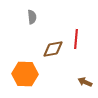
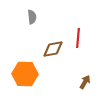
red line: moved 2 px right, 1 px up
brown arrow: rotated 96 degrees clockwise
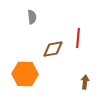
brown arrow: rotated 24 degrees counterclockwise
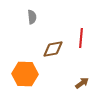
red line: moved 3 px right
brown arrow: moved 3 px left, 1 px down; rotated 48 degrees clockwise
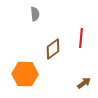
gray semicircle: moved 3 px right, 3 px up
brown diamond: rotated 25 degrees counterclockwise
brown arrow: moved 2 px right
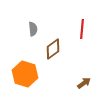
gray semicircle: moved 2 px left, 15 px down
red line: moved 1 px right, 9 px up
orange hexagon: rotated 15 degrees clockwise
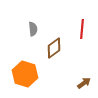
brown diamond: moved 1 px right, 1 px up
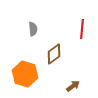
brown diamond: moved 6 px down
brown arrow: moved 11 px left, 3 px down
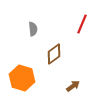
red line: moved 5 px up; rotated 18 degrees clockwise
orange hexagon: moved 3 px left, 4 px down
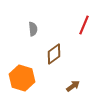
red line: moved 2 px right, 1 px down
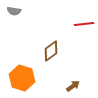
red line: moved 1 px up; rotated 60 degrees clockwise
gray semicircle: moved 19 px left, 18 px up; rotated 104 degrees clockwise
brown diamond: moved 3 px left, 3 px up
